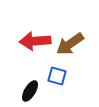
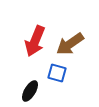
red arrow: rotated 64 degrees counterclockwise
blue square: moved 3 px up
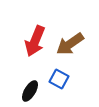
blue square: moved 2 px right, 6 px down; rotated 12 degrees clockwise
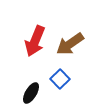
blue square: moved 1 px right; rotated 18 degrees clockwise
black ellipse: moved 1 px right, 2 px down
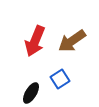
brown arrow: moved 2 px right, 3 px up
blue square: rotated 12 degrees clockwise
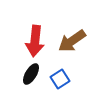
red arrow: rotated 16 degrees counterclockwise
black ellipse: moved 19 px up
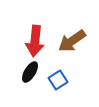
black ellipse: moved 1 px left, 2 px up
blue square: moved 2 px left, 1 px down
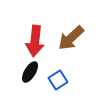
brown arrow: moved 1 px left, 3 px up; rotated 8 degrees counterclockwise
